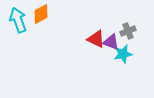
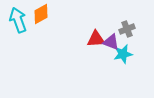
gray cross: moved 1 px left, 2 px up
red triangle: rotated 30 degrees counterclockwise
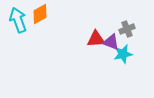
orange diamond: moved 1 px left
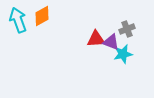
orange diamond: moved 2 px right, 2 px down
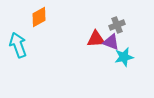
orange diamond: moved 3 px left, 1 px down
cyan arrow: moved 25 px down
gray cross: moved 10 px left, 4 px up
cyan star: moved 1 px right, 3 px down
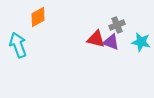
orange diamond: moved 1 px left
red triangle: rotated 18 degrees clockwise
cyan star: moved 17 px right, 15 px up; rotated 24 degrees clockwise
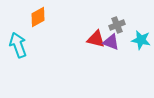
cyan star: moved 2 px up
